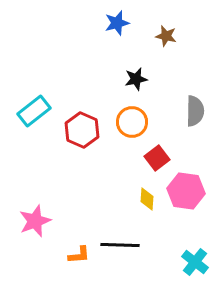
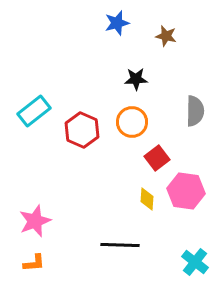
black star: rotated 10 degrees clockwise
orange L-shape: moved 45 px left, 8 px down
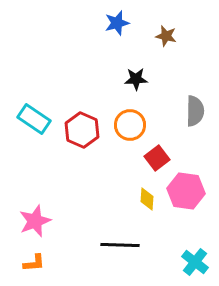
cyan rectangle: moved 8 px down; rotated 72 degrees clockwise
orange circle: moved 2 px left, 3 px down
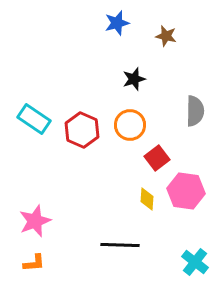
black star: moved 2 px left; rotated 15 degrees counterclockwise
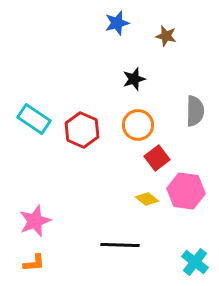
orange circle: moved 8 px right
yellow diamond: rotated 55 degrees counterclockwise
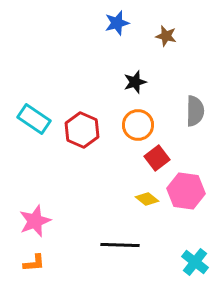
black star: moved 1 px right, 3 px down
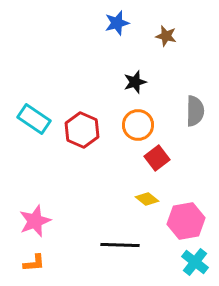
pink hexagon: moved 30 px down; rotated 18 degrees counterclockwise
